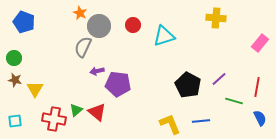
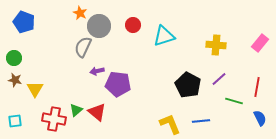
yellow cross: moved 27 px down
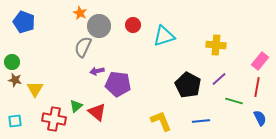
pink rectangle: moved 18 px down
green circle: moved 2 px left, 4 px down
green triangle: moved 4 px up
yellow L-shape: moved 9 px left, 3 px up
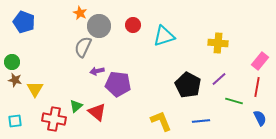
yellow cross: moved 2 px right, 2 px up
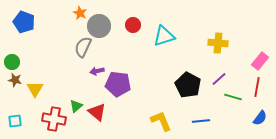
green line: moved 1 px left, 4 px up
blue semicircle: rotated 63 degrees clockwise
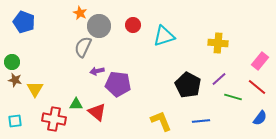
red line: rotated 60 degrees counterclockwise
green triangle: moved 2 px up; rotated 40 degrees clockwise
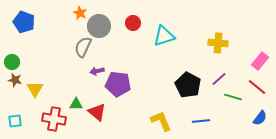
red circle: moved 2 px up
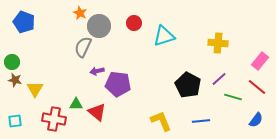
red circle: moved 1 px right
blue semicircle: moved 4 px left, 2 px down
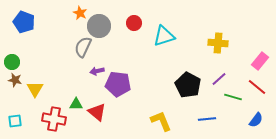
blue line: moved 6 px right, 2 px up
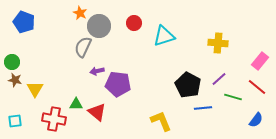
blue line: moved 4 px left, 11 px up
